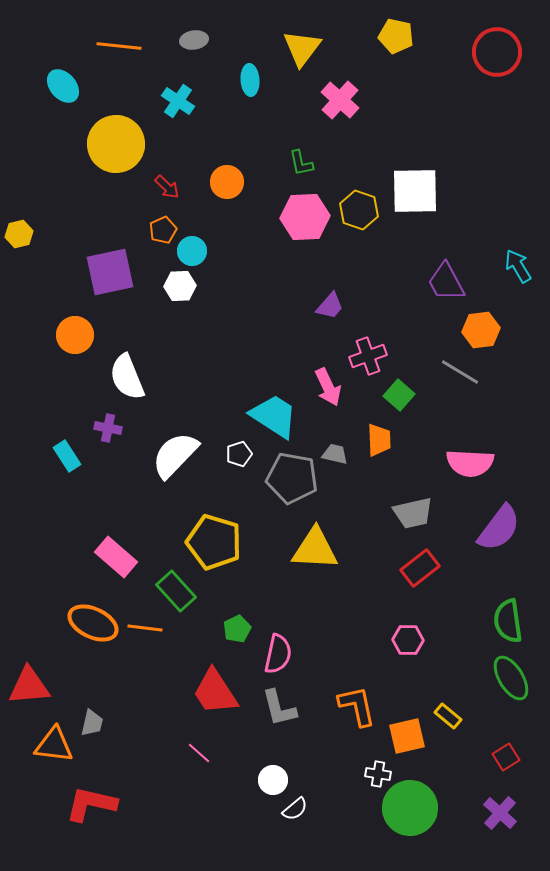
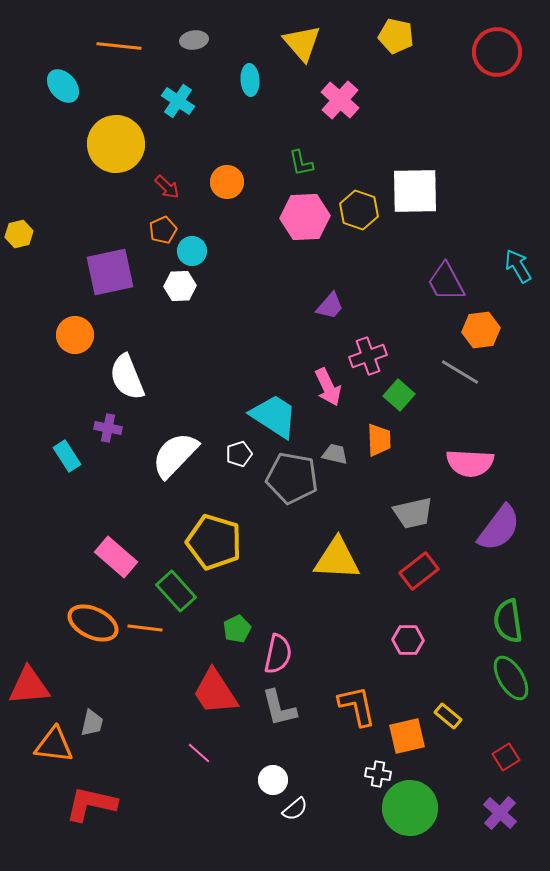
yellow triangle at (302, 48): moved 5 px up; rotated 18 degrees counterclockwise
yellow triangle at (315, 549): moved 22 px right, 10 px down
red rectangle at (420, 568): moved 1 px left, 3 px down
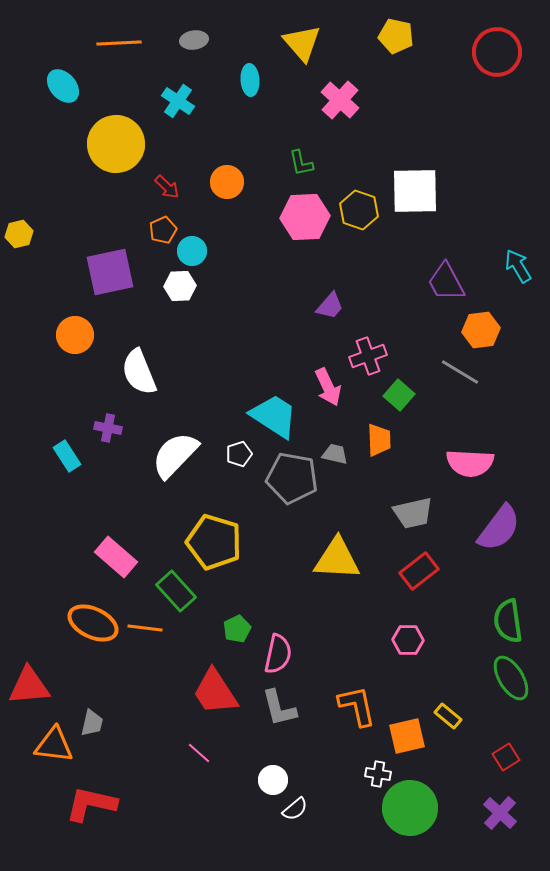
orange line at (119, 46): moved 3 px up; rotated 9 degrees counterclockwise
white semicircle at (127, 377): moved 12 px right, 5 px up
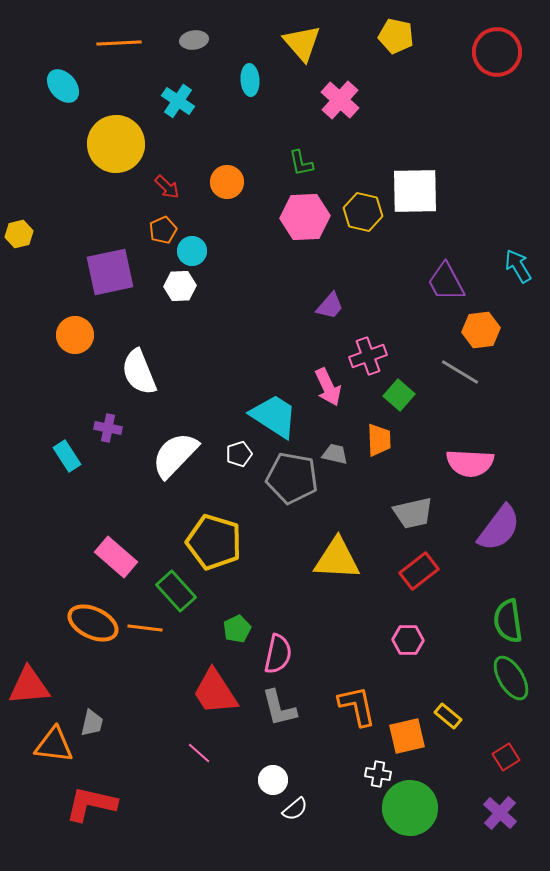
yellow hexagon at (359, 210): moved 4 px right, 2 px down; rotated 6 degrees counterclockwise
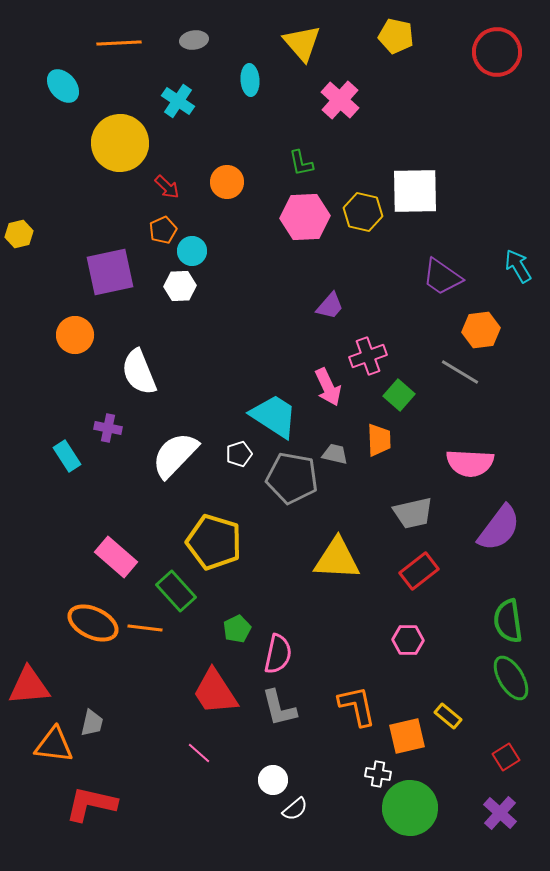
yellow circle at (116, 144): moved 4 px right, 1 px up
purple trapezoid at (446, 282): moved 4 px left, 5 px up; rotated 27 degrees counterclockwise
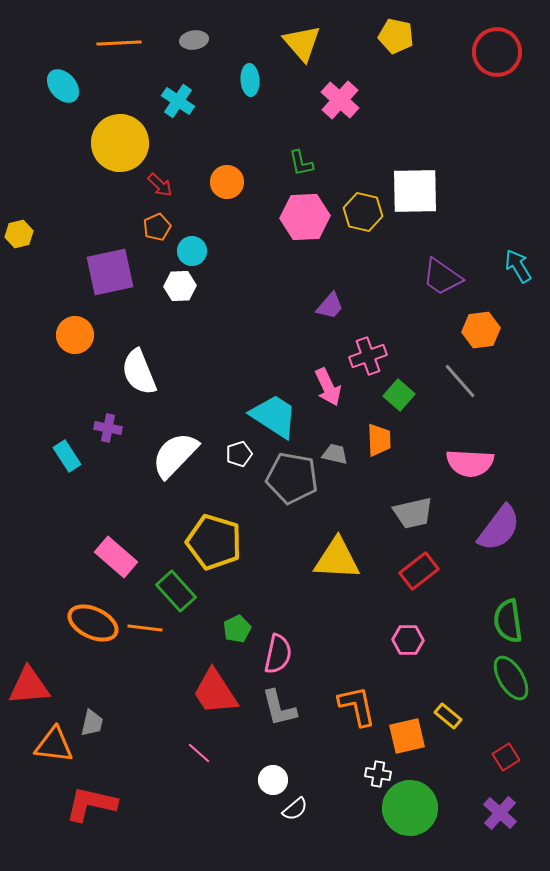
red arrow at (167, 187): moved 7 px left, 2 px up
orange pentagon at (163, 230): moved 6 px left, 3 px up
gray line at (460, 372): moved 9 px down; rotated 18 degrees clockwise
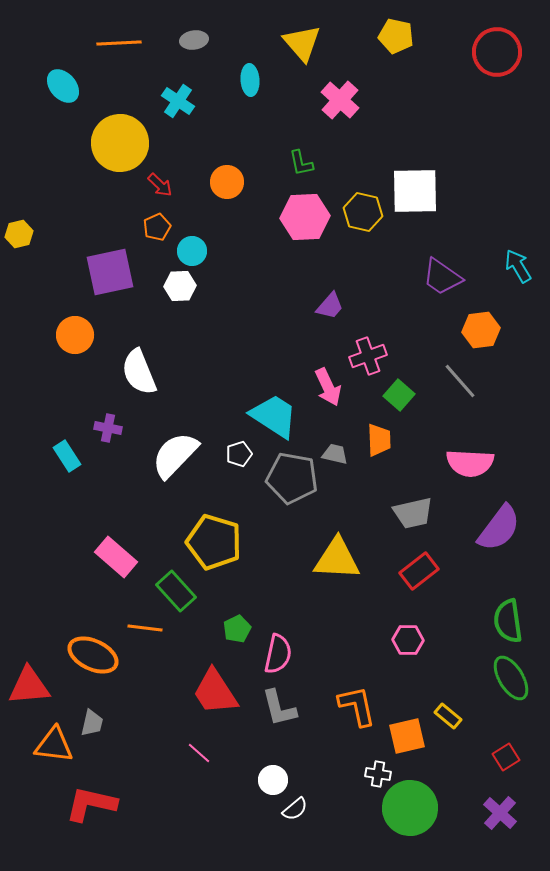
orange ellipse at (93, 623): moved 32 px down
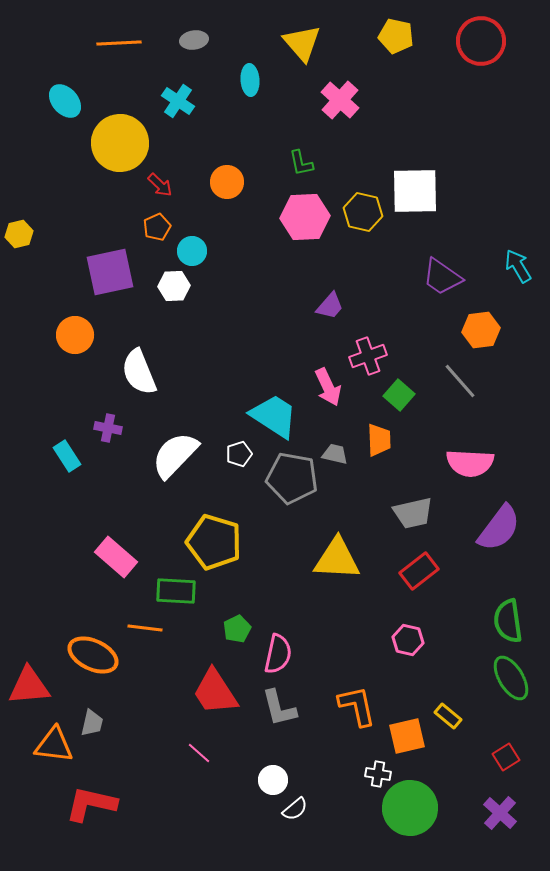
red circle at (497, 52): moved 16 px left, 11 px up
cyan ellipse at (63, 86): moved 2 px right, 15 px down
white hexagon at (180, 286): moved 6 px left
green rectangle at (176, 591): rotated 45 degrees counterclockwise
pink hexagon at (408, 640): rotated 12 degrees clockwise
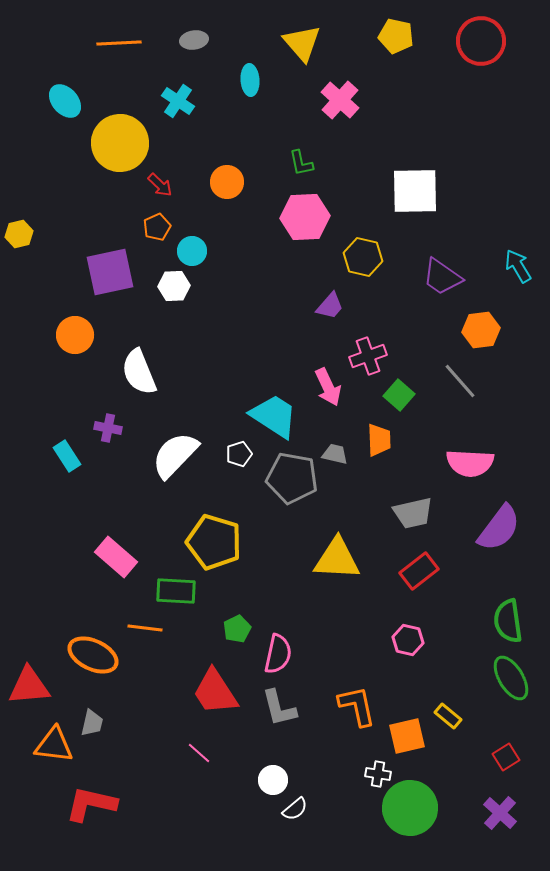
yellow hexagon at (363, 212): moved 45 px down
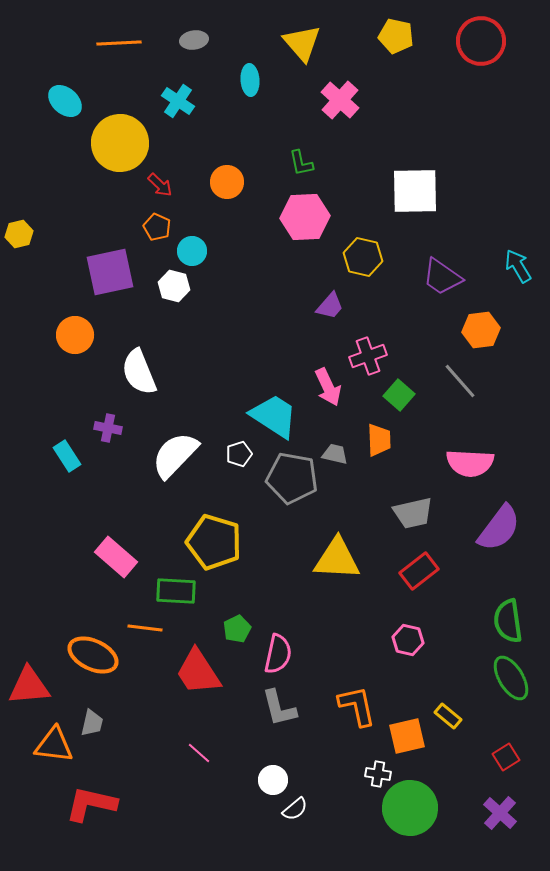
cyan ellipse at (65, 101): rotated 8 degrees counterclockwise
orange pentagon at (157, 227): rotated 24 degrees counterclockwise
white hexagon at (174, 286): rotated 16 degrees clockwise
red trapezoid at (215, 692): moved 17 px left, 20 px up
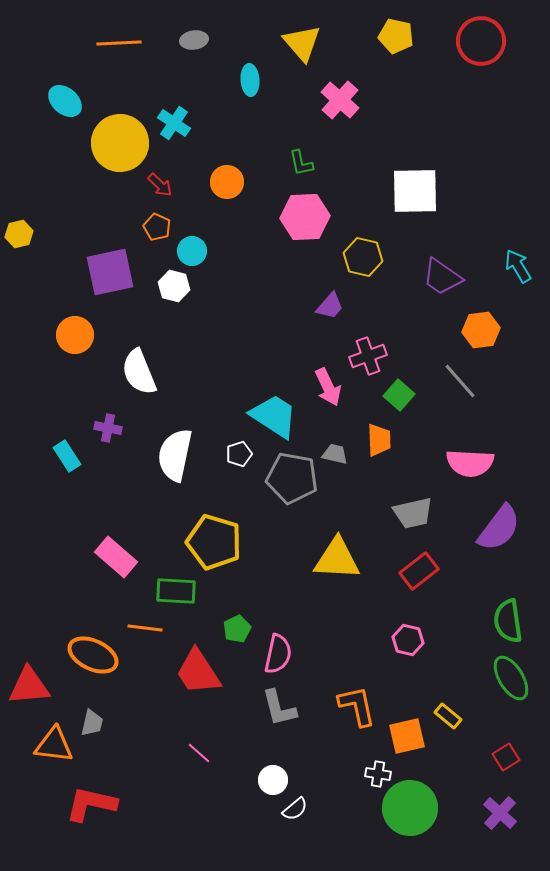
cyan cross at (178, 101): moved 4 px left, 22 px down
white semicircle at (175, 455): rotated 32 degrees counterclockwise
